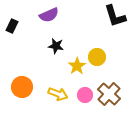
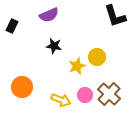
black star: moved 2 px left
yellow star: rotated 12 degrees clockwise
yellow arrow: moved 3 px right, 6 px down
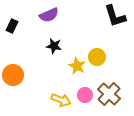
yellow star: rotated 24 degrees counterclockwise
orange circle: moved 9 px left, 12 px up
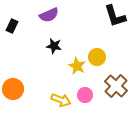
orange circle: moved 14 px down
brown cross: moved 7 px right, 8 px up
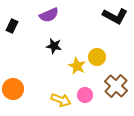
black L-shape: rotated 45 degrees counterclockwise
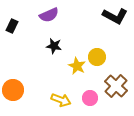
orange circle: moved 1 px down
pink circle: moved 5 px right, 3 px down
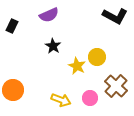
black star: moved 1 px left; rotated 21 degrees clockwise
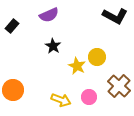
black rectangle: rotated 16 degrees clockwise
brown cross: moved 3 px right
pink circle: moved 1 px left, 1 px up
